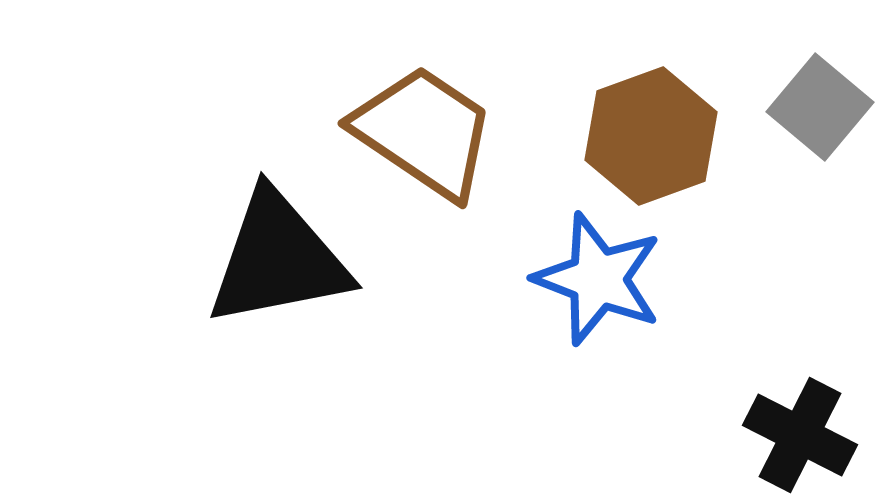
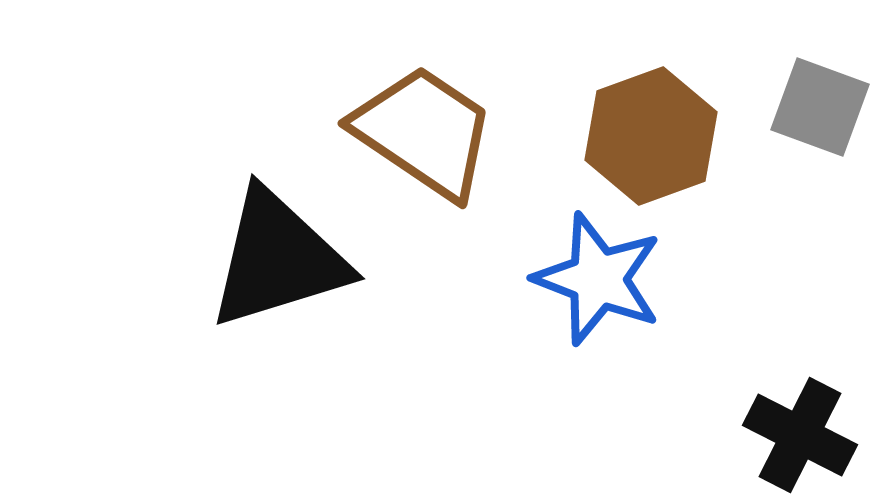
gray square: rotated 20 degrees counterclockwise
black triangle: rotated 6 degrees counterclockwise
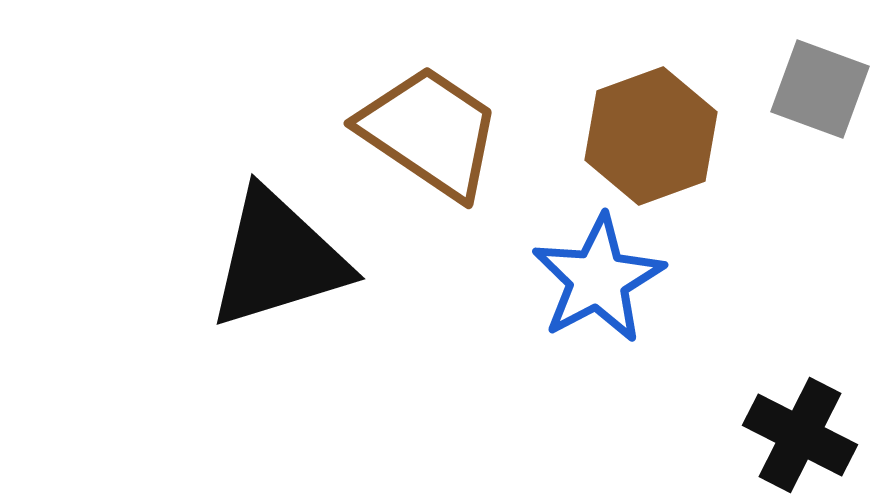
gray square: moved 18 px up
brown trapezoid: moved 6 px right
blue star: rotated 23 degrees clockwise
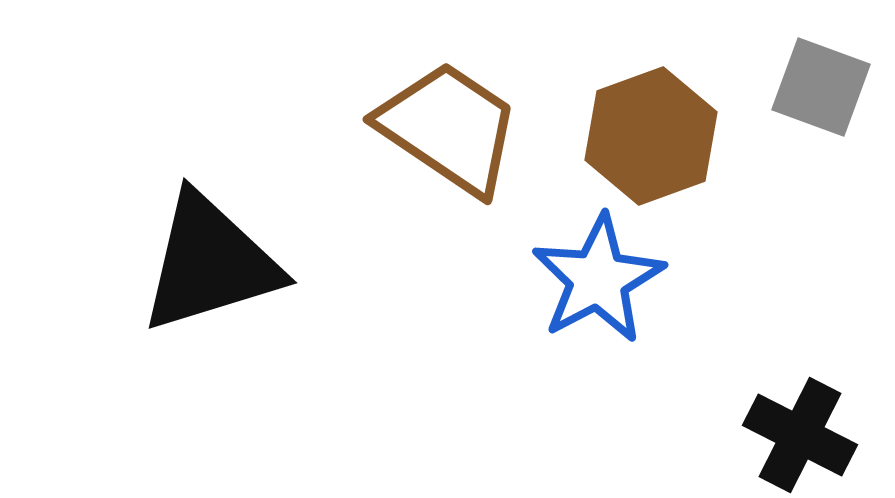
gray square: moved 1 px right, 2 px up
brown trapezoid: moved 19 px right, 4 px up
black triangle: moved 68 px left, 4 px down
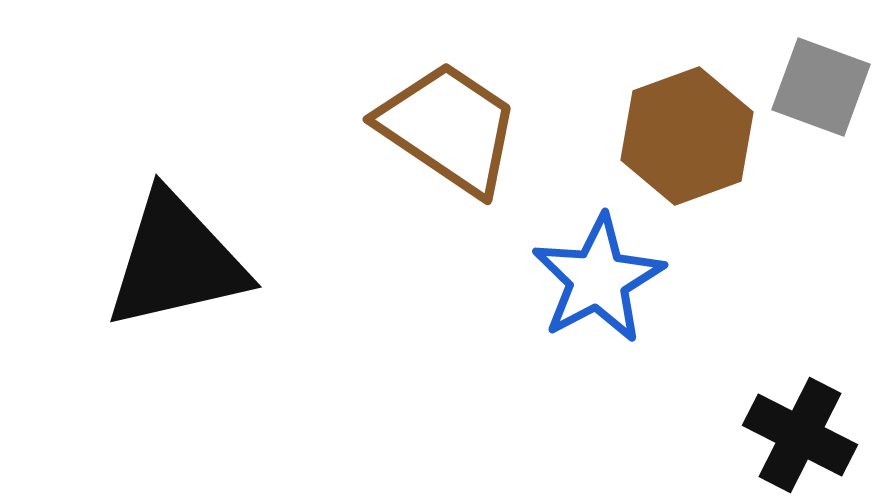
brown hexagon: moved 36 px right
black triangle: moved 34 px left, 2 px up; rotated 4 degrees clockwise
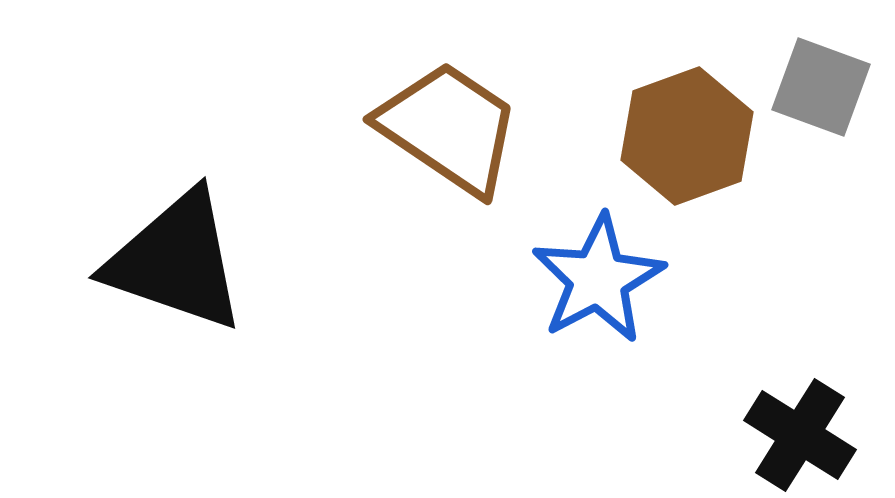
black triangle: rotated 32 degrees clockwise
black cross: rotated 5 degrees clockwise
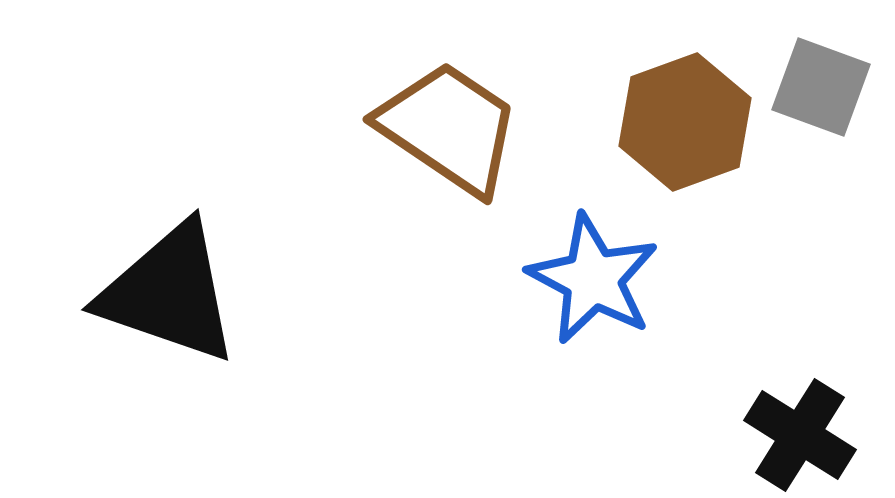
brown hexagon: moved 2 px left, 14 px up
black triangle: moved 7 px left, 32 px down
blue star: moved 5 px left; rotated 16 degrees counterclockwise
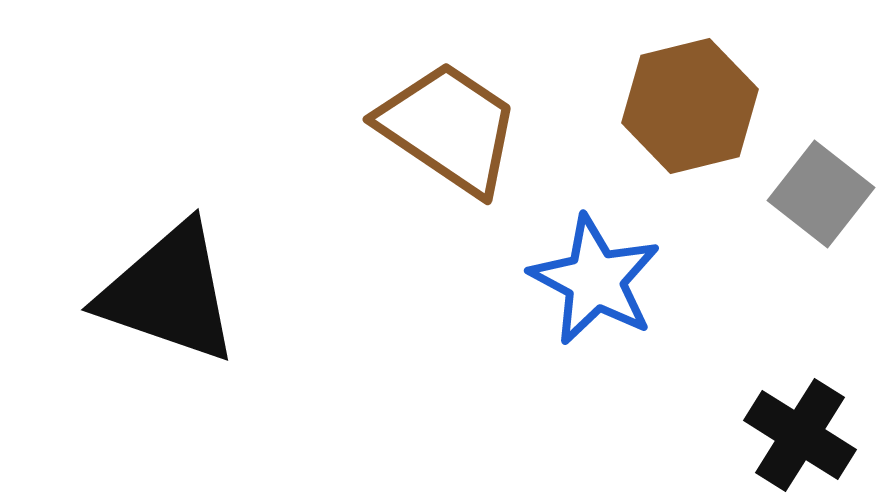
gray square: moved 107 px down; rotated 18 degrees clockwise
brown hexagon: moved 5 px right, 16 px up; rotated 6 degrees clockwise
blue star: moved 2 px right, 1 px down
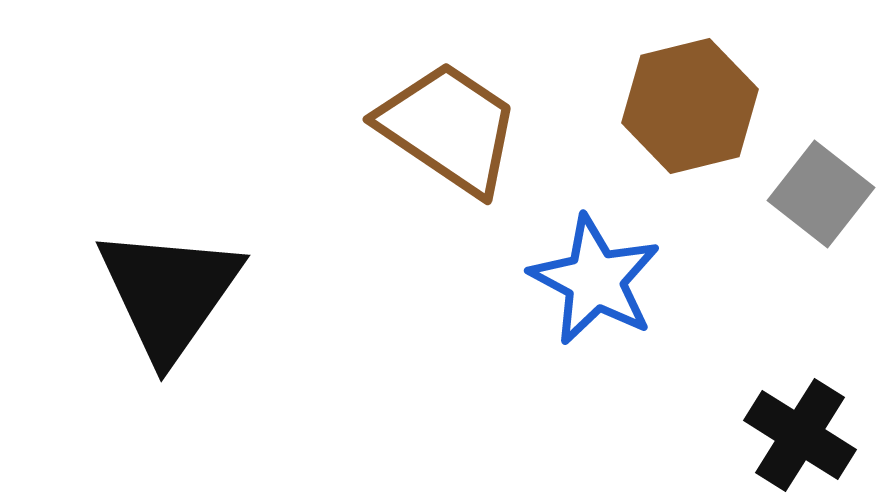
black triangle: rotated 46 degrees clockwise
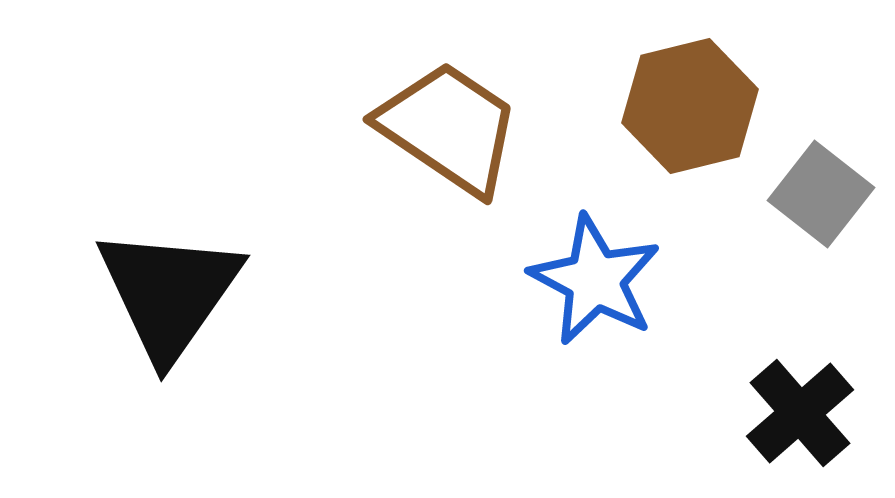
black cross: moved 22 px up; rotated 17 degrees clockwise
